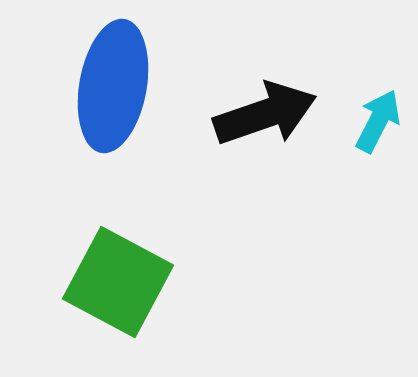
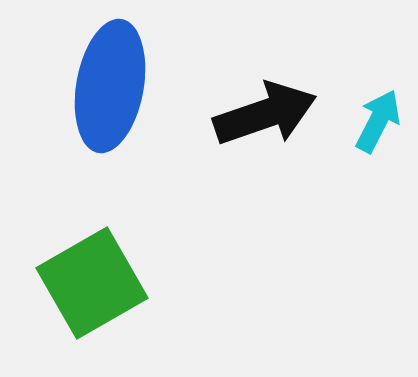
blue ellipse: moved 3 px left
green square: moved 26 px left, 1 px down; rotated 32 degrees clockwise
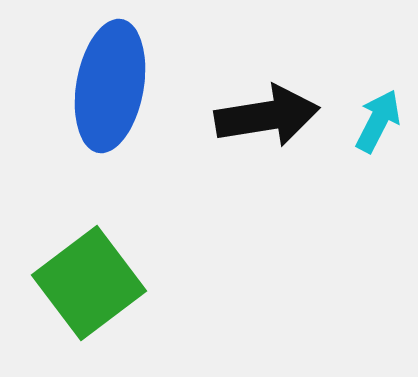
black arrow: moved 2 px right, 2 px down; rotated 10 degrees clockwise
green square: moved 3 px left; rotated 7 degrees counterclockwise
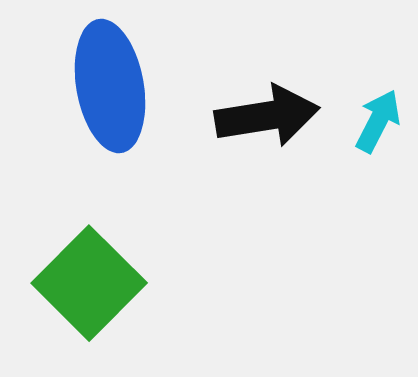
blue ellipse: rotated 20 degrees counterclockwise
green square: rotated 8 degrees counterclockwise
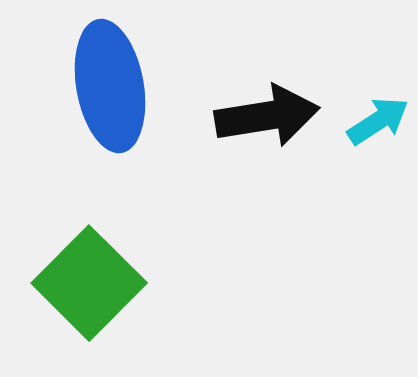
cyan arrow: rotated 30 degrees clockwise
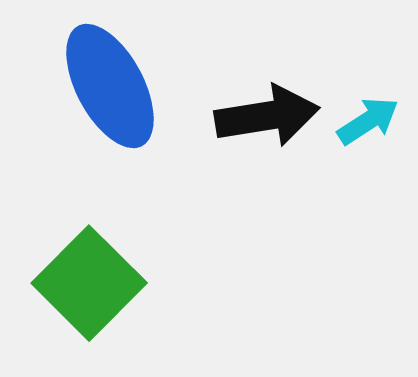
blue ellipse: rotated 18 degrees counterclockwise
cyan arrow: moved 10 px left
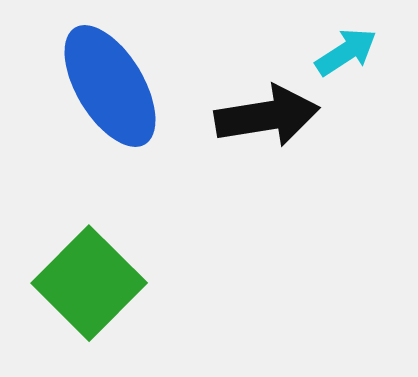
blue ellipse: rotated 3 degrees counterclockwise
cyan arrow: moved 22 px left, 69 px up
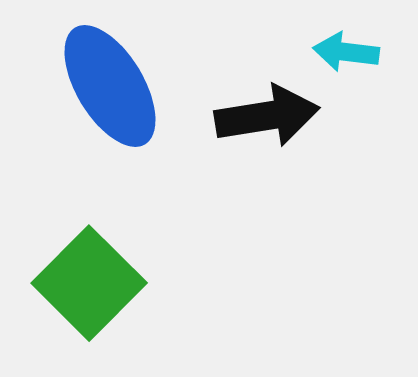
cyan arrow: rotated 140 degrees counterclockwise
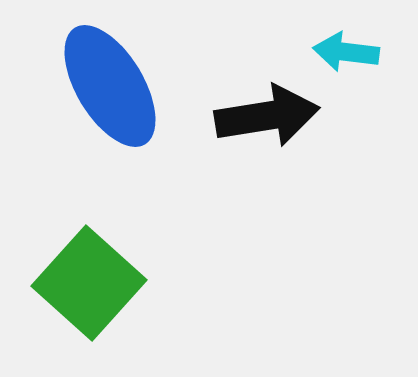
green square: rotated 3 degrees counterclockwise
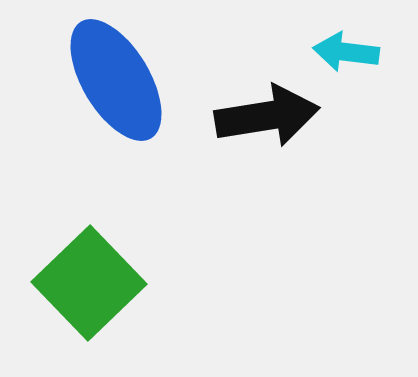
blue ellipse: moved 6 px right, 6 px up
green square: rotated 4 degrees clockwise
